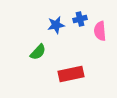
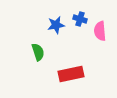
blue cross: rotated 32 degrees clockwise
green semicircle: rotated 60 degrees counterclockwise
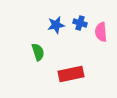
blue cross: moved 4 px down
pink semicircle: moved 1 px right, 1 px down
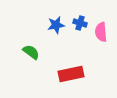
green semicircle: moved 7 px left; rotated 36 degrees counterclockwise
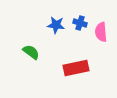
blue star: rotated 18 degrees clockwise
red rectangle: moved 5 px right, 6 px up
